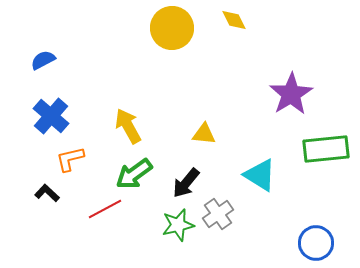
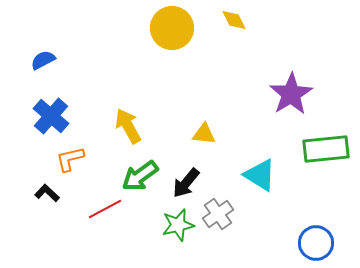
green arrow: moved 6 px right, 2 px down
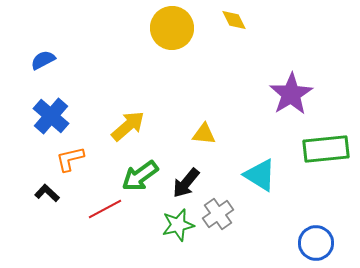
yellow arrow: rotated 78 degrees clockwise
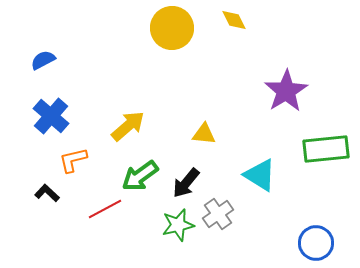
purple star: moved 5 px left, 3 px up
orange L-shape: moved 3 px right, 1 px down
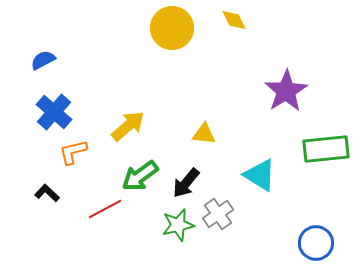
blue cross: moved 3 px right, 4 px up
orange L-shape: moved 8 px up
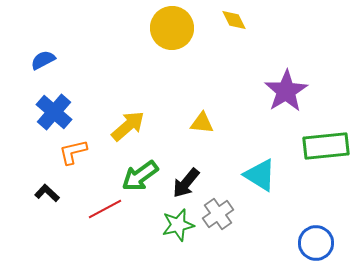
yellow triangle: moved 2 px left, 11 px up
green rectangle: moved 3 px up
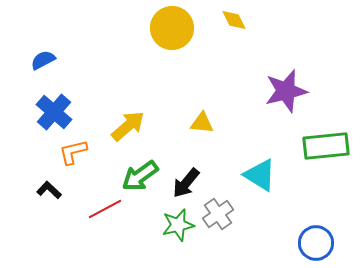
purple star: rotated 18 degrees clockwise
black L-shape: moved 2 px right, 3 px up
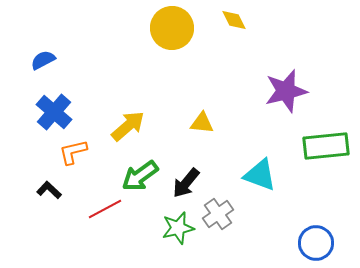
cyan triangle: rotated 12 degrees counterclockwise
green star: moved 3 px down
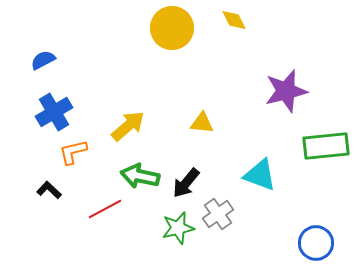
blue cross: rotated 18 degrees clockwise
green arrow: rotated 48 degrees clockwise
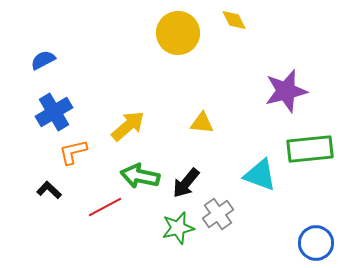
yellow circle: moved 6 px right, 5 px down
green rectangle: moved 16 px left, 3 px down
red line: moved 2 px up
